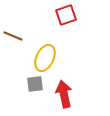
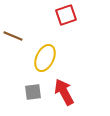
gray square: moved 2 px left, 8 px down
red arrow: moved 2 px up; rotated 16 degrees counterclockwise
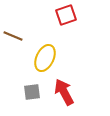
gray square: moved 1 px left
